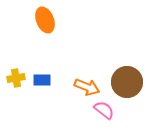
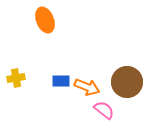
blue rectangle: moved 19 px right, 1 px down
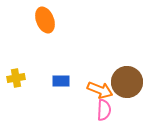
orange arrow: moved 13 px right, 3 px down
pink semicircle: rotated 55 degrees clockwise
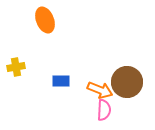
yellow cross: moved 11 px up
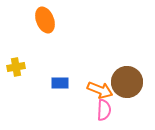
blue rectangle: moved 1 px left, 2 px down
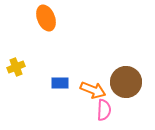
orange ellipse: moved 1 px right, 2 px up
yellow cross: rotated 12 degrees counterclockwise
brown circle: moved 1 px left
orange arrow: moved 7 px left
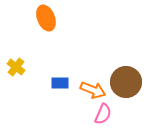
yellow cross: rotated 30 degrees counterclockwise
pink semicircle: moved 1 px left, 4 px down; rotated 20 degrees clockwise
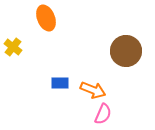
yellow cross: moved 3 px left, 20 px up
brown circle: moved 31 px up
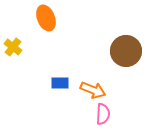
pink semicircle: rotated 20 degrees counterclockwise
